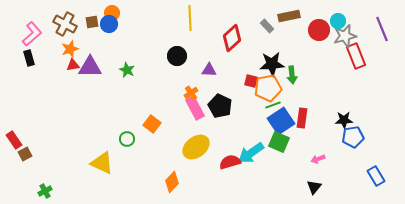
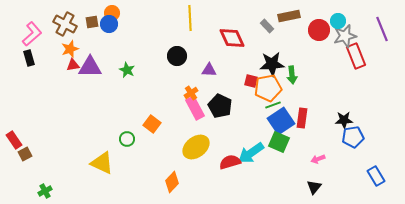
red diamond at (232, 38): rotated 72 degrees counterclockwise
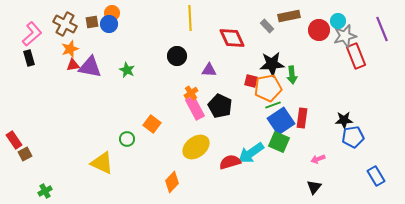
purple triangle at (90, 67): rotated 10 degrees clockwise
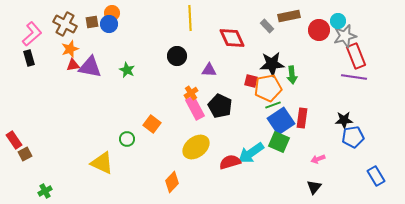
purple line at (382, 29): moved 28 px left, 48 px down; rotated 60 degrees counterclockwise
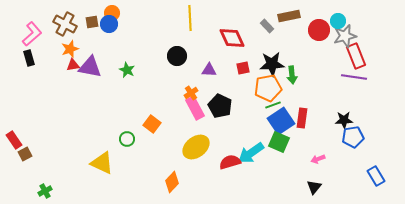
red square at (251, 81): moved 8 px left, 13 px up; rotated 24 degrees counterclockwise
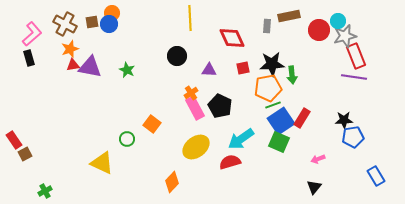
gray rectangle at (267, 26): rotated 48 degrees clockwise
red rectangle at (302, 118): rotated 24 degrees clockwise
cyan arrow at (251, 153): moved 10 px left, 14 px up
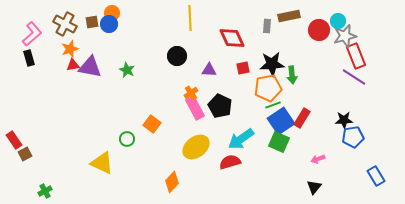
purple line at (354, 77): rotated 25 degrees clockwise
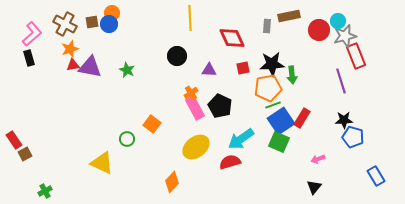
purple line at (354, 77): moved 13 px left, 4 px down; rotated 40 degrees clockwise
blue pentagon at (353, 137): rotated 25 degrees clockwise
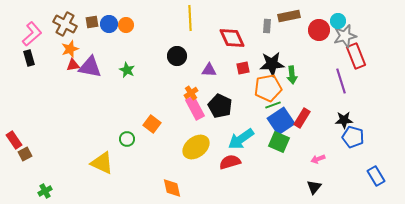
orange circle at (112, 13): moved 14 px right, 12 px down
orange diamond at (172, 182): moved 6 px down; rotated 55 degrees counterclockwise
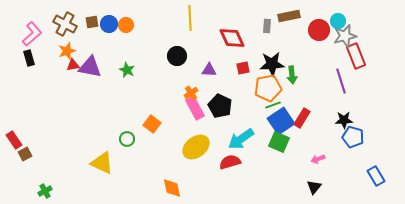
orange star at (70, 49): moved 3 px left, 2 px down
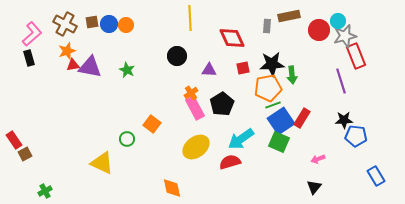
black pentagon at (220, 106): moved 2 px right, 2 px up; rotated 15 degrees clockwise
blue pentagon at (353, 137): moved 3 px right, 1 px up; rotated 10 degrees counterclockwise
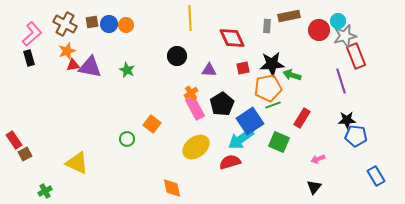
green arrow at (292, 75): rotated 114 degrees clockwise
black star at (344, 120): moved 3 px right
blue square at (281, 121): moved 31 px left
yellow triangle at (102, 163): moved 25 px left
